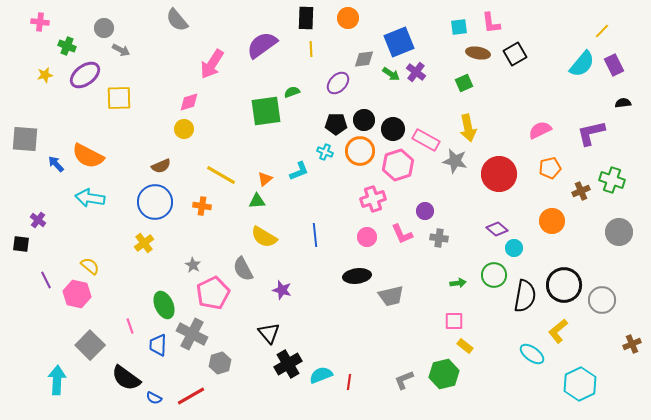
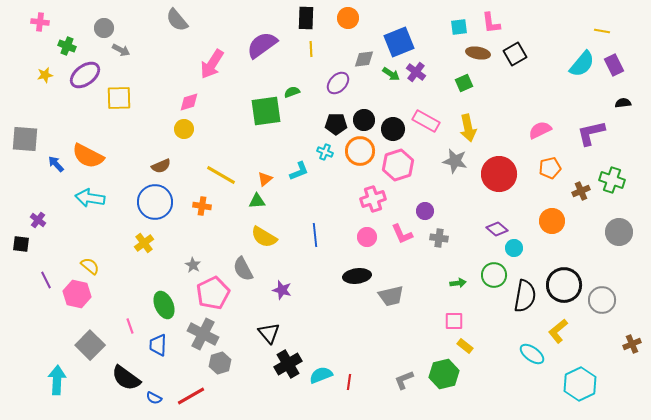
yellow line at (602, 31): rotated 56 degrees clockwise
pink rectangle at (426, 140): moved 19 px up
gray cross at (192, 334): moved 11 px right
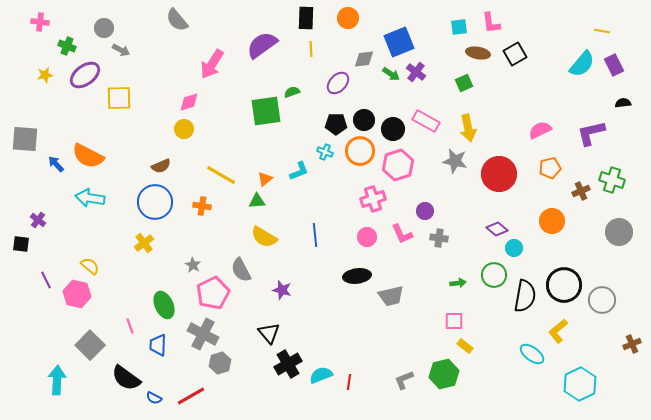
gray semicircle at (243, 269): moved 2 px left, 1 px down
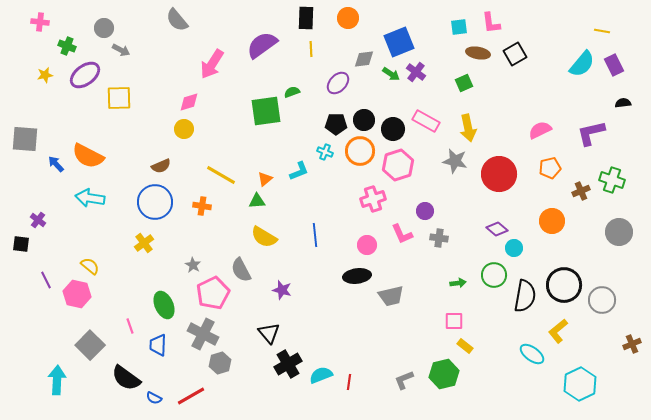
pink circle at (367, 237): moved 8 px down
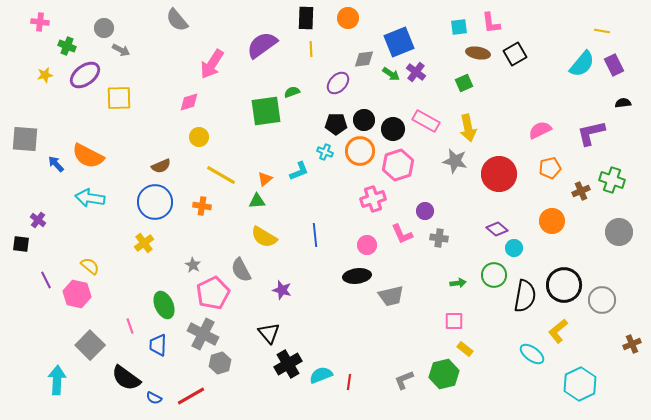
yellow circle at (184, 129): moved 15 px right, 8 px down
yellow rectangle at (465, 346): moved 3 px down
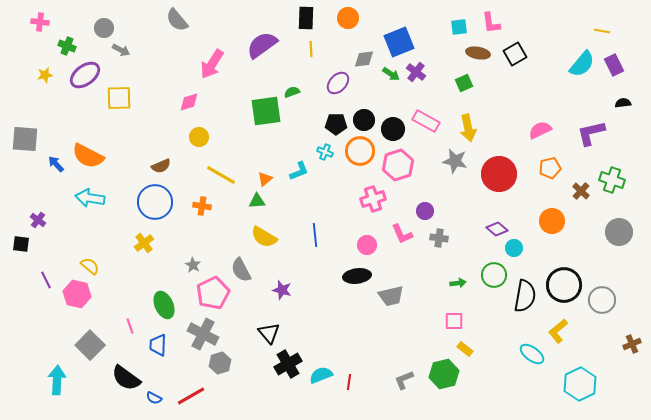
brown cross at (581, 191): rotated 24 degrees counterclockwise
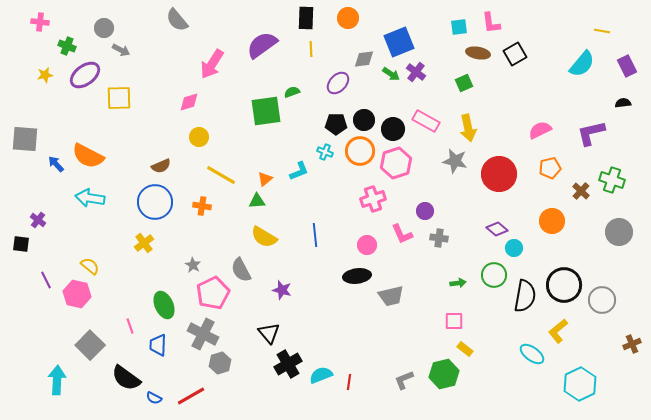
purple rectangle at (614, 65): moved 13 px right, 1 px down
pink hexagon at (398, 165): moved 2 px left, 2 px up
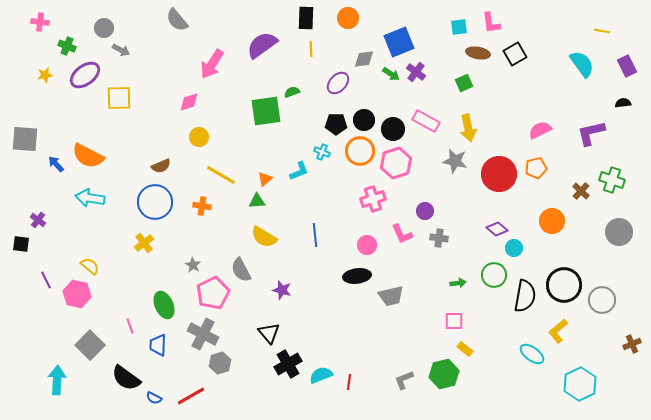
cyan semicircle at (582, 64): rotated 76 degrees counterclockwise
cyan cross at (325, 152): moved 3 px left
orange pentagon at (550, 168): moved 14 px left
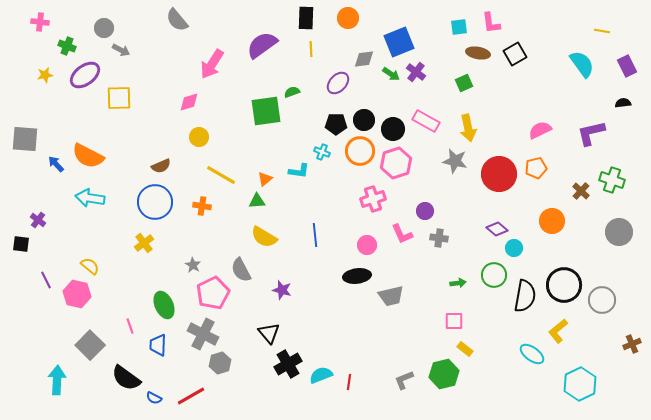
cyan L-shape at (299, 171): rotated 30 degrees clockwise
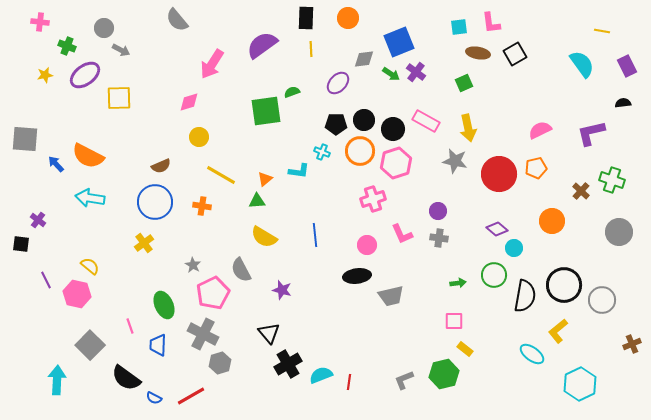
purple circle at (425, 211): moved 13 px right
